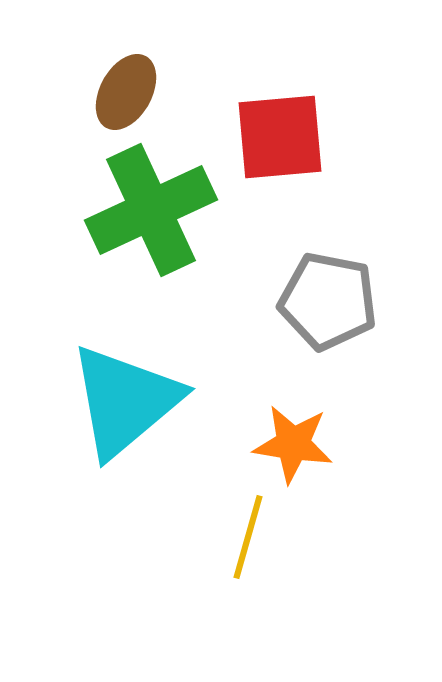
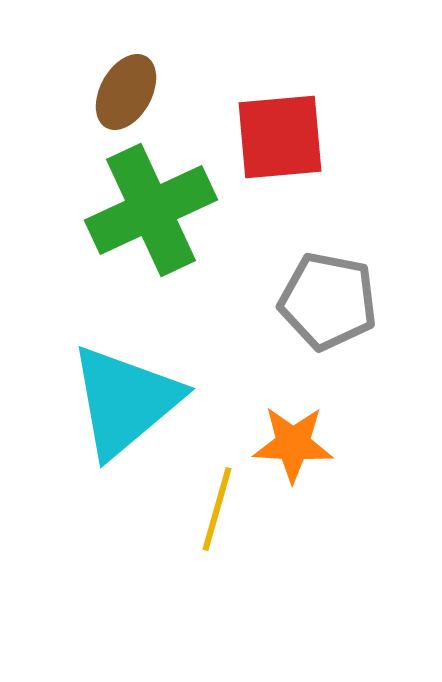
orange star: rotated 6 degrees counterclockwise
yellow line: moved 31 px left, 28 px up
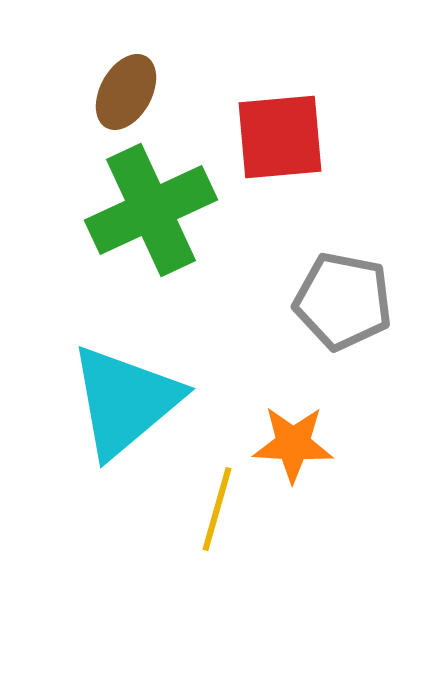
gray pentagon: moved 15 px right
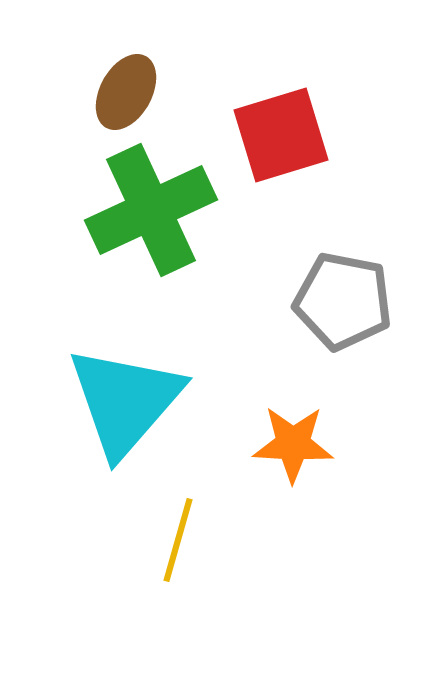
red square: moved 1 px right, 2 px up; rotated 12 degrees counterclockwise
cyan triangle: rotated 9 degrees counterclockwise
yellow line: moved 39 px left, 31 px down
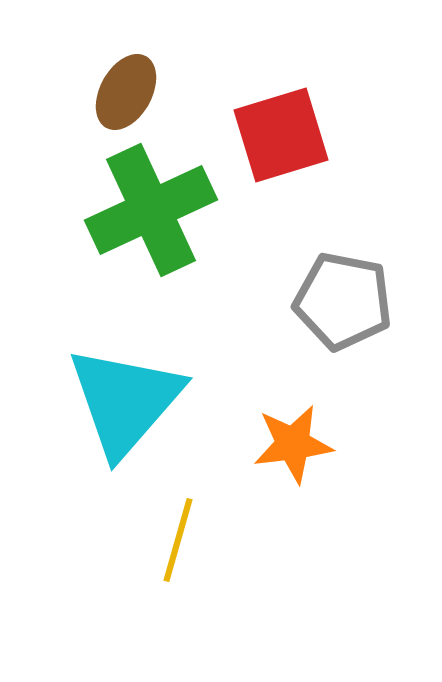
orange star: rotated 10 degrees counterclockwise
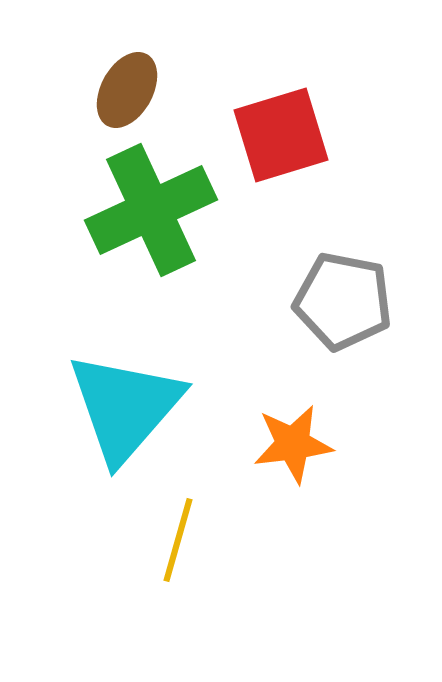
brown ellipse: moved 1 px right, 2 px up
cyan triangle: moved 6 px down
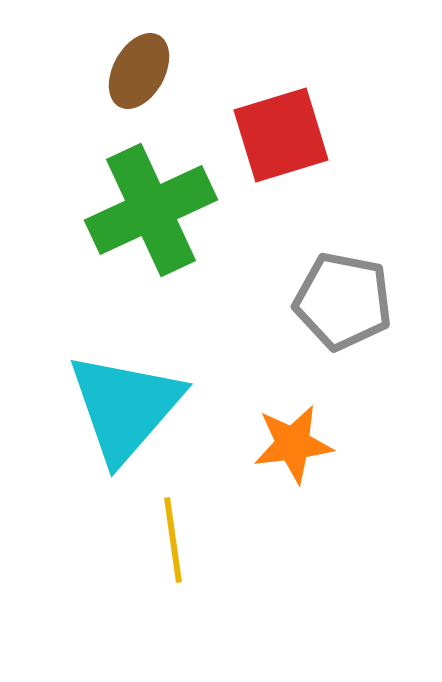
brown ellipse: moved 12 px right, 19 px up
yellow line: moved 5 px left; rotated 24 degrees counterclockwise
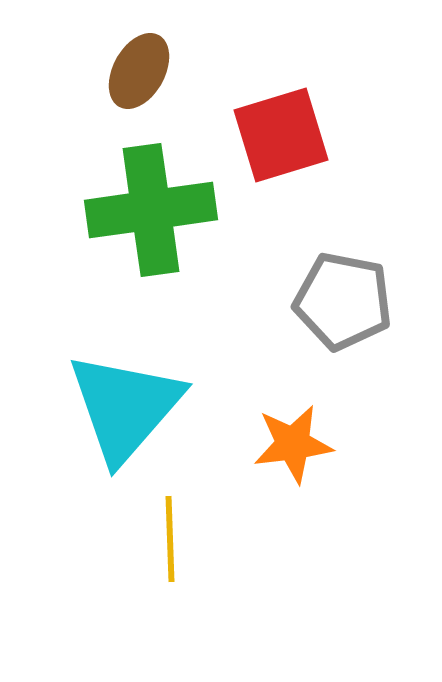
green cross: rotated 17 degrees clockwise
yellow line: moved 3 px left, 1 px up; rotated 6 degrees clockwise
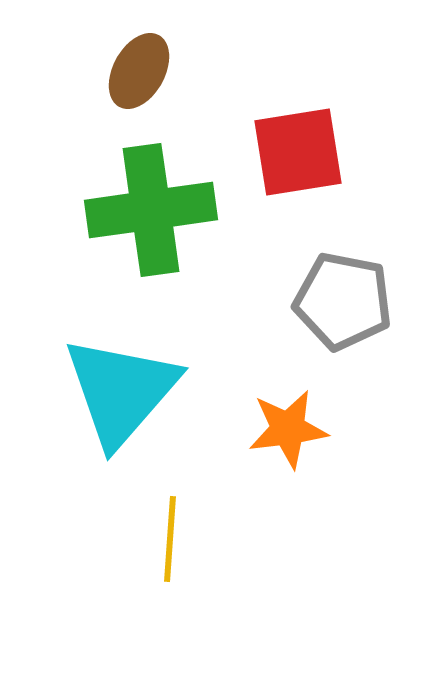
red square: moved 17 px right, 17 px down; rotated 8 degrees clockwise
cyan triangle: moved 4 px left, 16 px up
orange star: moved 5 px left, 15 px up
yellow line: rotated 6 degrees clockwise
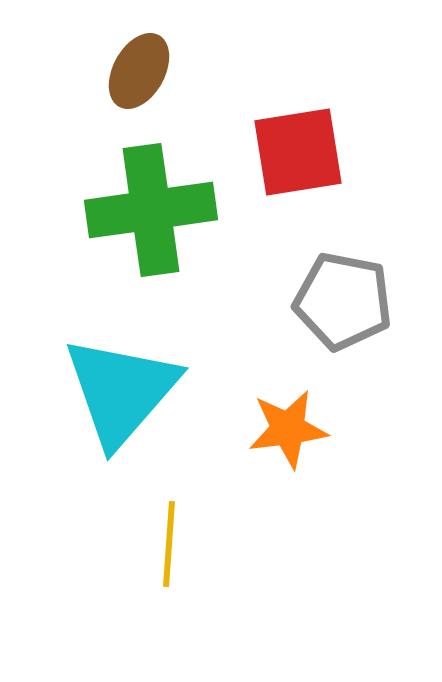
yellow line: moved 1 px left, 5 px down
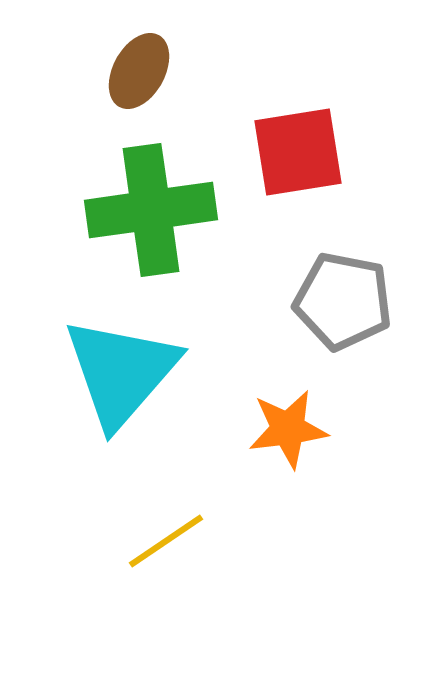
cyan triangle: moved 19 px up
yellow line: moved 3 px left, 3 px up; rotated 52 degrees clockwise
